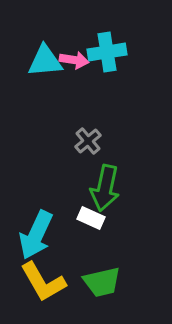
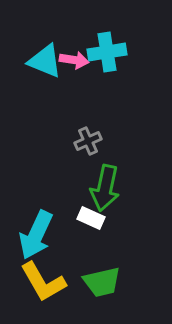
cyan triangle: rotated 27 degrees clockwise
gray cross: rotated 16 degrees clockwise
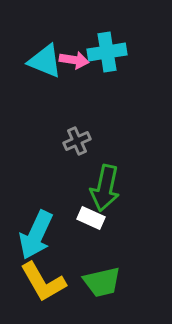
gray cross: moved 11 px left
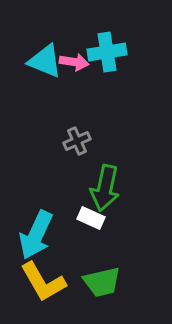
pink arrow: moved 2 px down
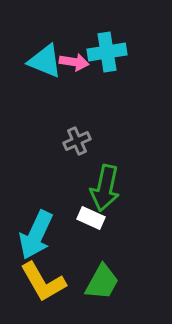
green trapezoid: rotated 48 degrees counterclockwise
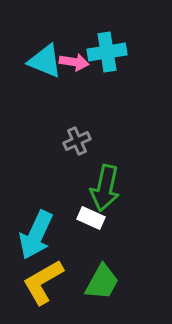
yellow L-shape: rotated 90 degrees clockwise
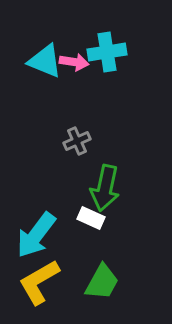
cyan arrow: rotated 12 degrees clockwise
yellow L-shape: moved 4 px left
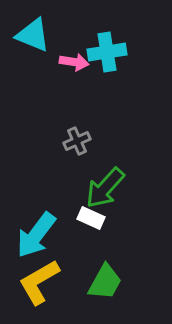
cyan triangle: moved 12 px left, 26 px up
green arrow: rotated 30 degrees clockwise
green trapezoid: moved 3 px right
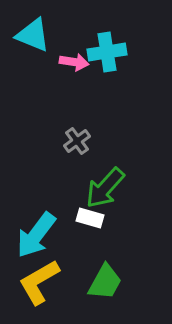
gray cross: rotated 12 degrees counterclockwise
white rectangle: moved 1 px left; rotated 8 degrees counterclockwise
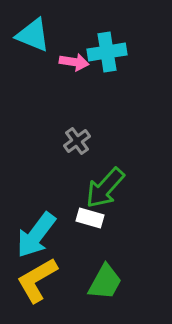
yellow L-shape: moved 2 px left, 2 px up
